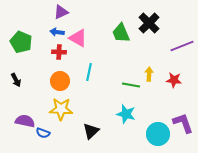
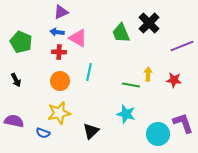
yellow arrow: moved 1 px left
yellow star: moved 2 px left, 4 px down; rotated 15 degrees counterclockwise
purple semicircle: moved 11 px left
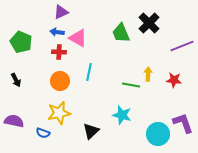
cyan star: moved 4 px left, 1 px down
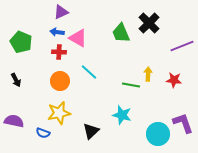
cyan line: rotated 60 degrees counterclockwise
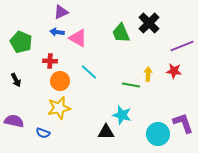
red cross: moved 9 px left, 9 px down
red star: moved 9 px up
yellow star: moved 5 px up
black triangle: moved 15 px right, 1 px down; rotated 42 degrees clockwise
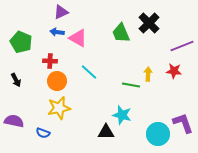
orange circle: moved 3 px left
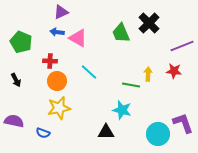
cyan star: moved 5 px up
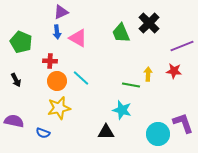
blue arrow: rotated 104 degrees counterclockwise
cyan line: moved 8 px left, 6 px down
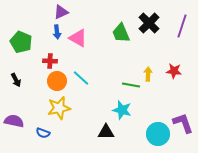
purple line: moved 20 px up; rotated 50 degrees counterclockwise
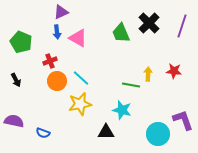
red cross: rotated 24 degrees counterclockwise
yellow star: moved 21 px right, 4 px up
purple L-shape: moved 3 px up
